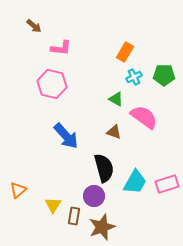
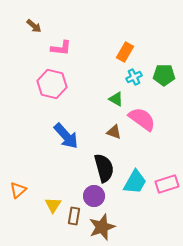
pink semicircle: moved 2 px left, 2 px down
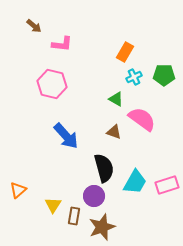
pink L-shape: moved 1 px right, 4 px up
pink rectangle: moved 1 px down
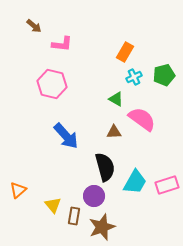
green pentagon: rotated 15 degrees counterclockwise
brown triangle: rotated 21 degrees counterclockwise
black semicircle: moved 1 px right, 1 px up
yellow triangle: rotated 12 degrees counterclockwise
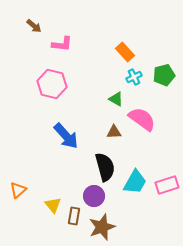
orange rectangle: rotated 72 degrees counterclockwise
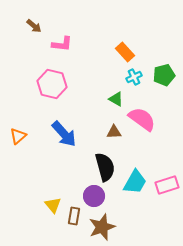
blue arrow: moved 2 px left, 2 px up
orange triangle: moved 54 px up
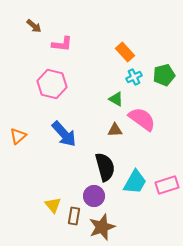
brown triangle: moved 1 px right, 2 px up
